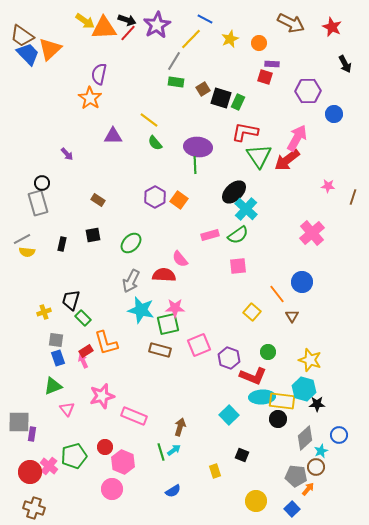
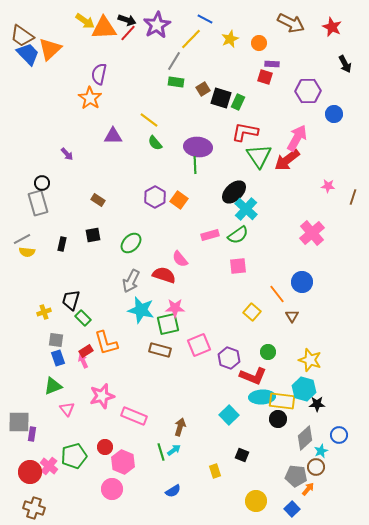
red semicircle at (164, 275): rotated 15 degrees clockwise
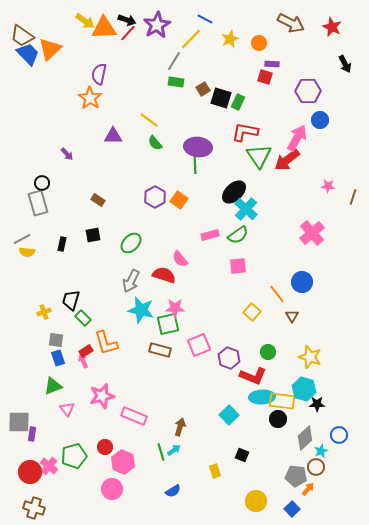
blue circle at (334, 114): moved 14 px left, 6 px down
yellow star at (310, 360): moved 3 px up
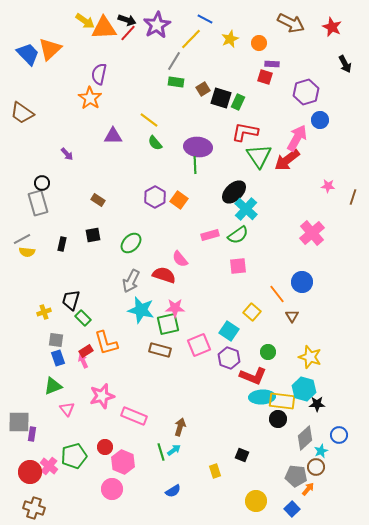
brown trapezoid at (22, 36): moved 77 px down
purple hexagon at (308, 91): moved 2 px left, 1 px down; rotated 15 degrees counterclockwise
cyan square at (229, 415): moved 84 px up; rotated 12 degrees counterclockwise
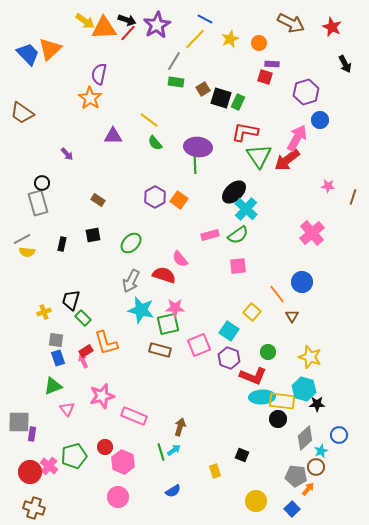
yellow line at (191, 39): moved 4 px right
pink circle at (112, 489): moved 6 px right, 8 px down
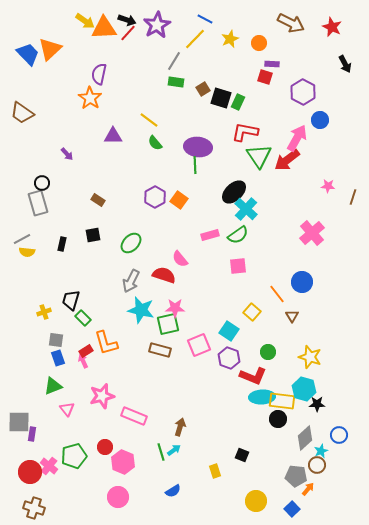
purple hexagon at (306, 92): moved 3 px left; rotated 15 degrees counterclockwise
brown circle at (316, 467): moved 1 px right, 2 px up
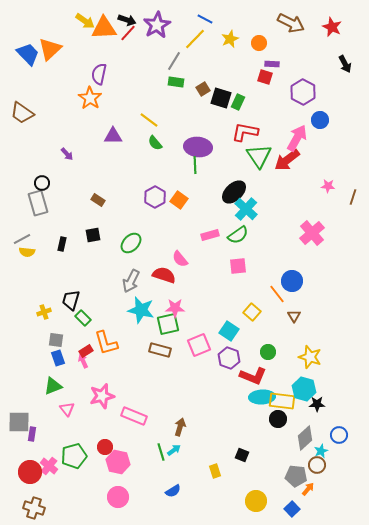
blue circle at (302, 282): moved 10 px left, 1 px up
brown triangle at (292, 316): moved 2 px right
pink hexagon at (123, 462): moved 5 px left; rotated 10 degrees counterclockwise
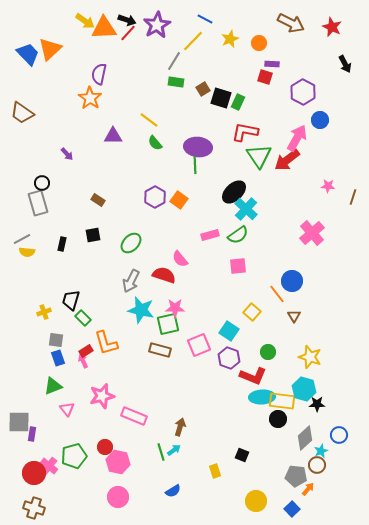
yellow line at (195, 39): moved 2 px left, 2 px down
red circle at (30, 472): moved 4 px right, 1 px down
